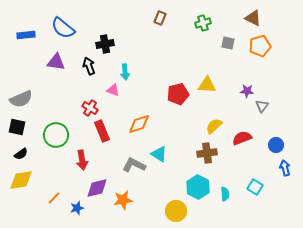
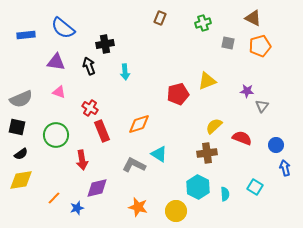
yellow triangle: moved 4 px up; rotated 24 degrees counterclockwise
pink triangle: moved 54 px left, 2 px down
red semicircle: rotated 42 degrees clockwise
orange star: moved 15 px right, 7 px down; rotated 24 degrees clockwise
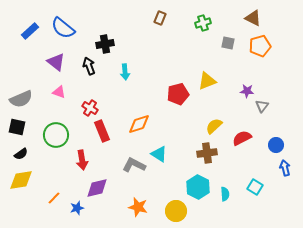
blue rectangle: moved 4 px right, 4 px up; rotated 36 degrees counterclockwise
purple triangle: rotated 30 degrees clockwise
red semicircle: rotated 48 degrees counterclockwise
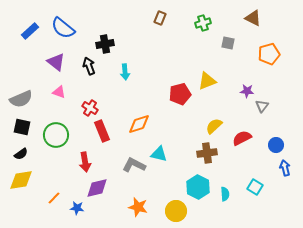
orange pentagon: moved 9 px right, 8 px down
red pentagon: moved 2 px right
black square: moved 5 px right
cyan triangle: rotated 18 degrees counterclockwise
red arrow: moved 3 px right, 2 px down
blue star: rotated 24 degrees clockwise
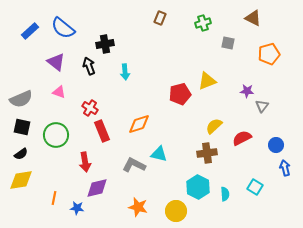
orange line: rotated 32 degrees counterclockwise
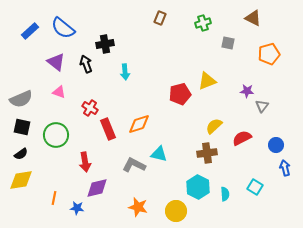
black arrow: moved 3 px left, 2 px up
red rectangle: moved 6 px right, 2 px up
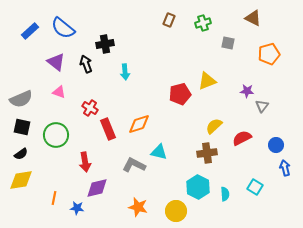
brown rectangle: moved 9 px right, 2 px down
cyan triangle: moved 2 px up
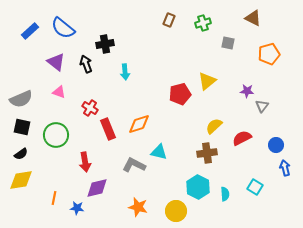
yellow triangle: rotated 18 degrees counterclockwise
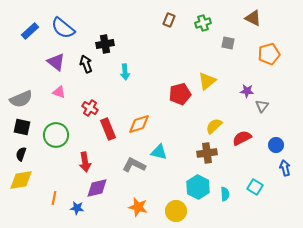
black semicircle: rotated 144 degrees clockwise
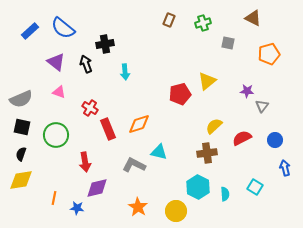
blue circle: moved 1 px left, 5 px up
orange star: rotated 18 degrees clockwise
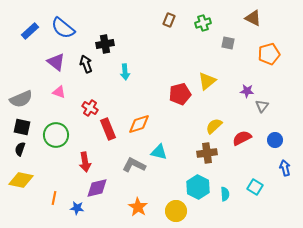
black semicircle: moved 1 px left, 5 px up
yellow diamond: rotated 20 degrees clockwise
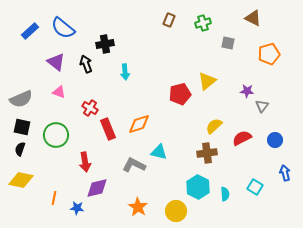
blue arrow: moved 5 px down
